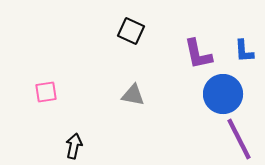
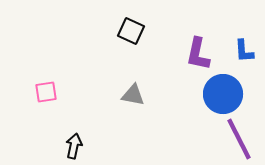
purple L-shape: rotated 24 degrees clockwise
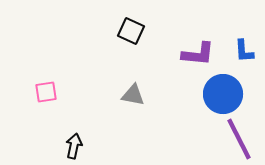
purple L-shape: rotated 96 degrees counterclockwise
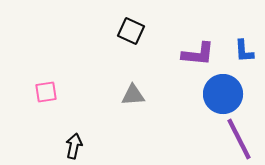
gray triangle: rotated 15 degrees counterclockwise
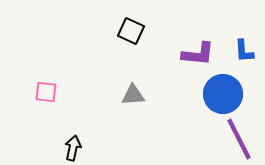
pink square: rotated 15 degrees clockwise
black arrow: moved 1 px left, 2 px down
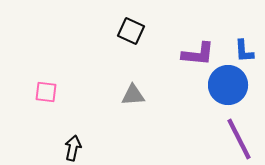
blue circle: moved 5 px right, 9 px up
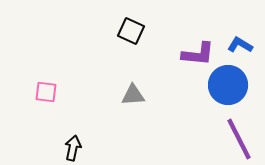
blue L-shape: moved 4 px left, 6 px up; rotated 125 degrees clockwise
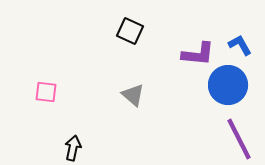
black square: moved 1 px left
blue L-shape: rotated 30 degrees clockwise
gray triangle: rotated 45 degrees clockwise
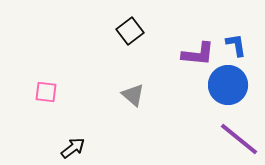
black square: rotated 28 degrees clockwise
blue L-shape: moved 4 px left; rotated 20 degrees clockwise
purple line: rotated 24 degrees counterclockwise
black arrow: rotated 40 degrees clockwise
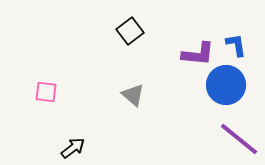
blue circle: moved 2 px left
